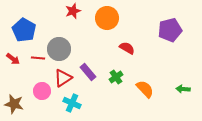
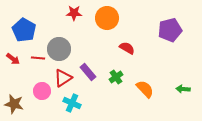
red star: moved 1 px right, 2 px down; rotated 21 degrees clockwise
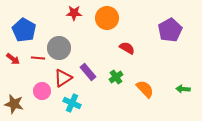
purple pentagon: rotated 15 degrees counterclockwise
gray circle: moved 1 px up
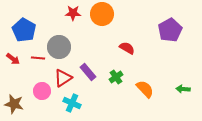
red star: moved 1 px left
orange circle: moved 5 px left, 4 px up
gray circle: moved 1 px up
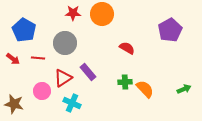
gray circle: moved 6 px right, 4 px up
green cross: moved 9 px right, 5 px down; rotated 32 degrees clockwise
green arrow: moved 1 px right; rotated 152 degrees clockwise
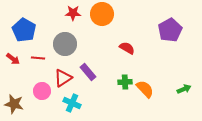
gray circle: moved 1 px down
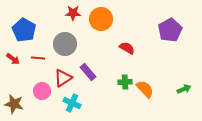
orange circle: moved 1 px left, 5 px down
